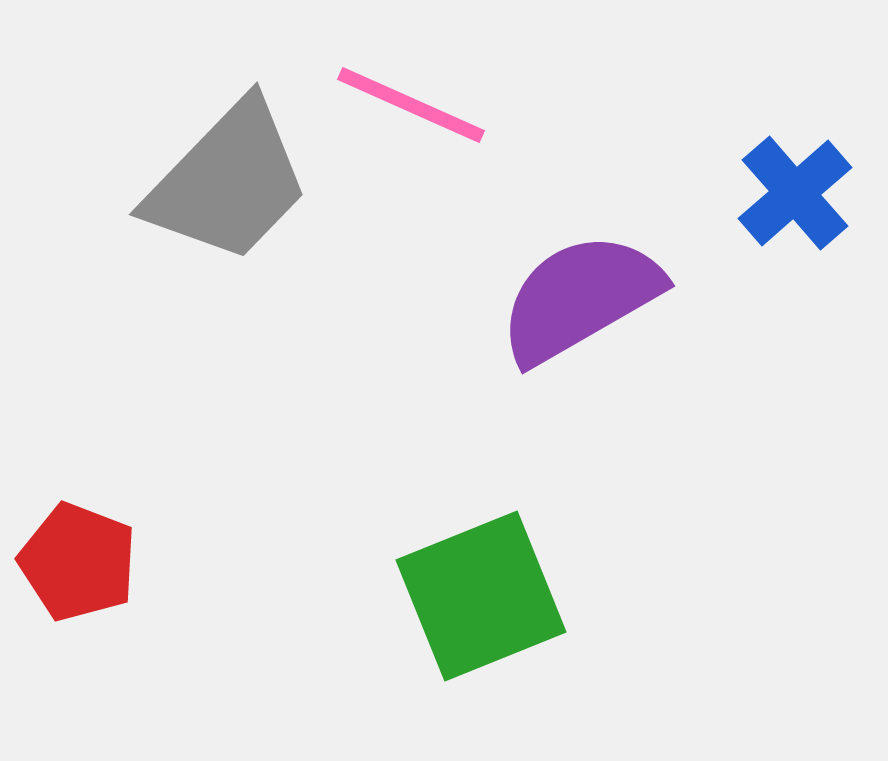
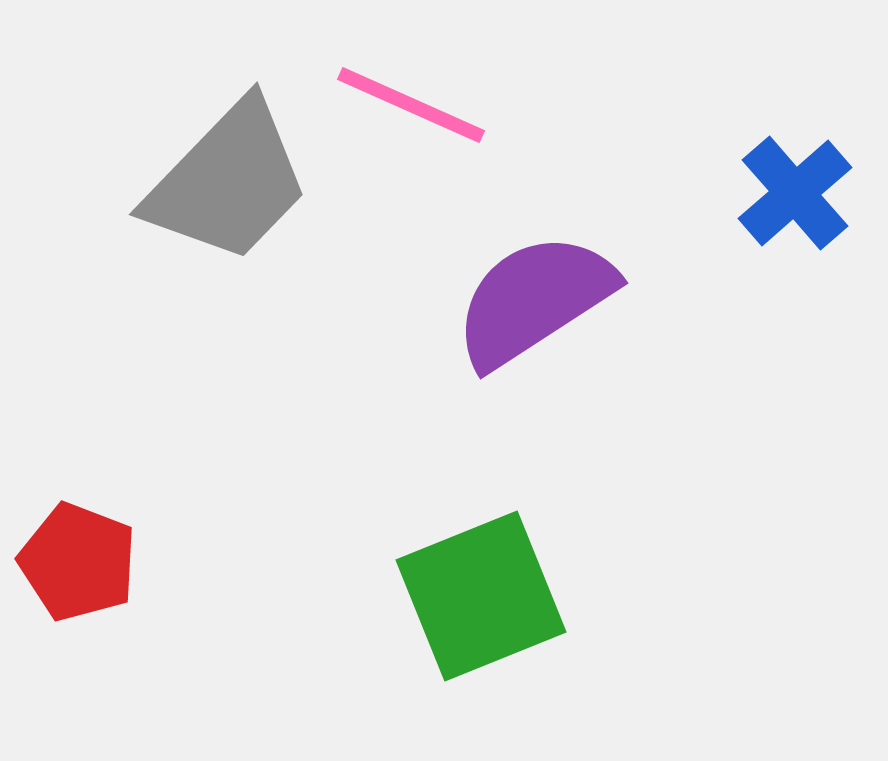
purple semicircle: moved 46 px left, 2 px down; rotated 3 degrees counterclockwise
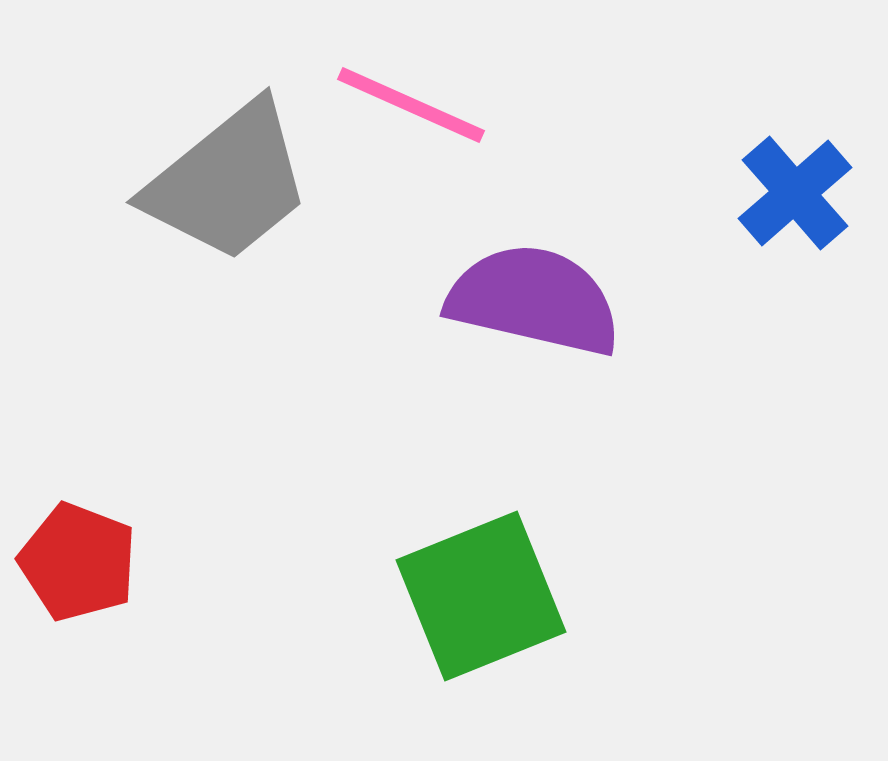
gray trapezoid: rotated 7 degrees clockwise
purple semicircle: rotated 46 degrees clockwise
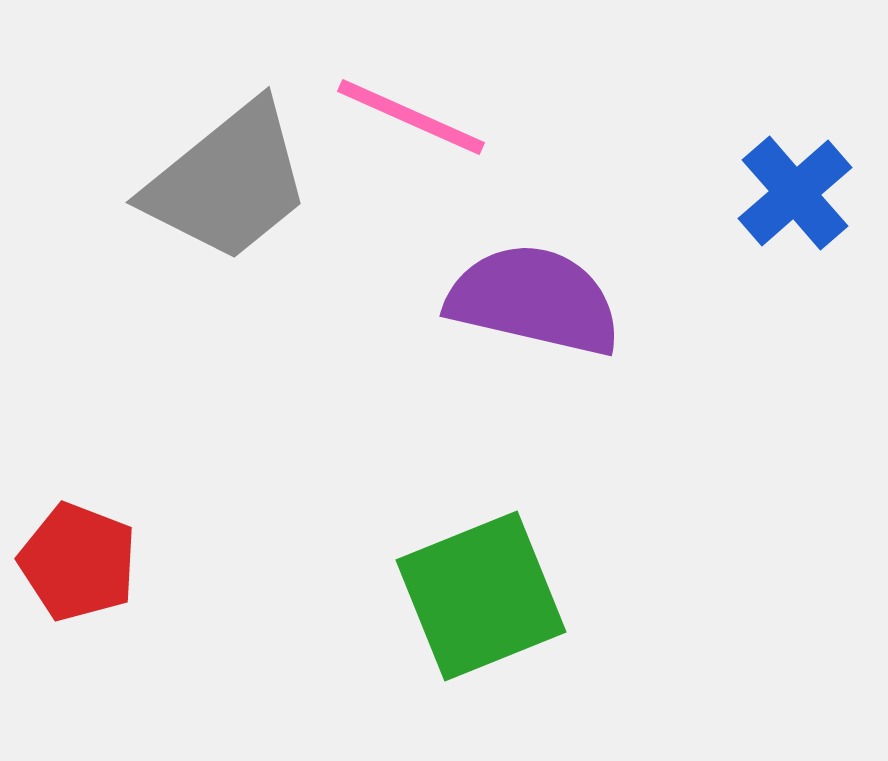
pink line: moved 12 px down
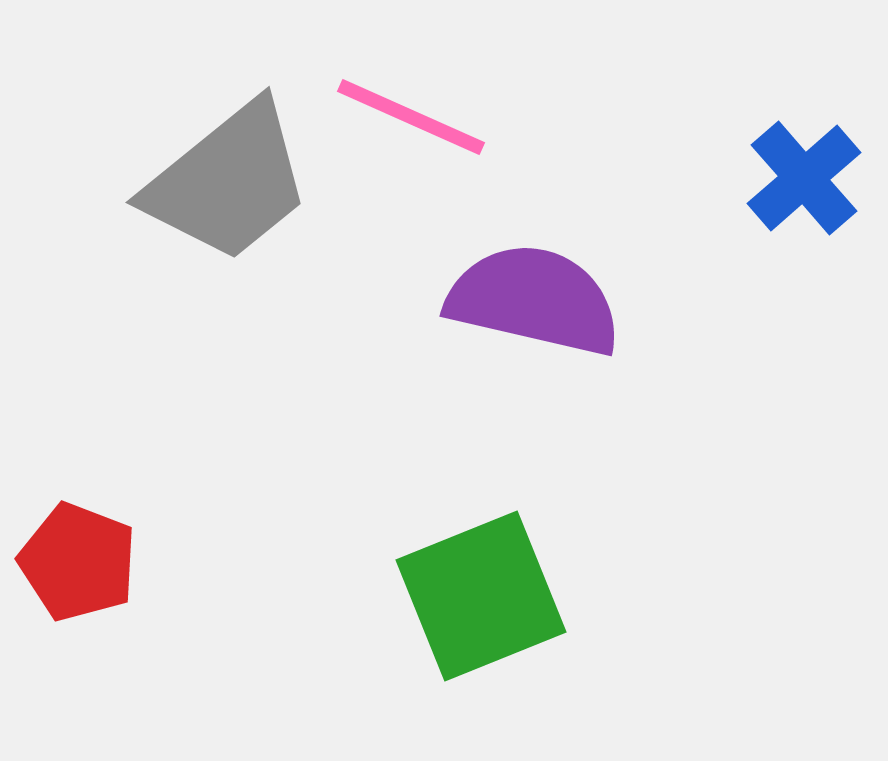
blue cross: moved 9 px right, 15 px up
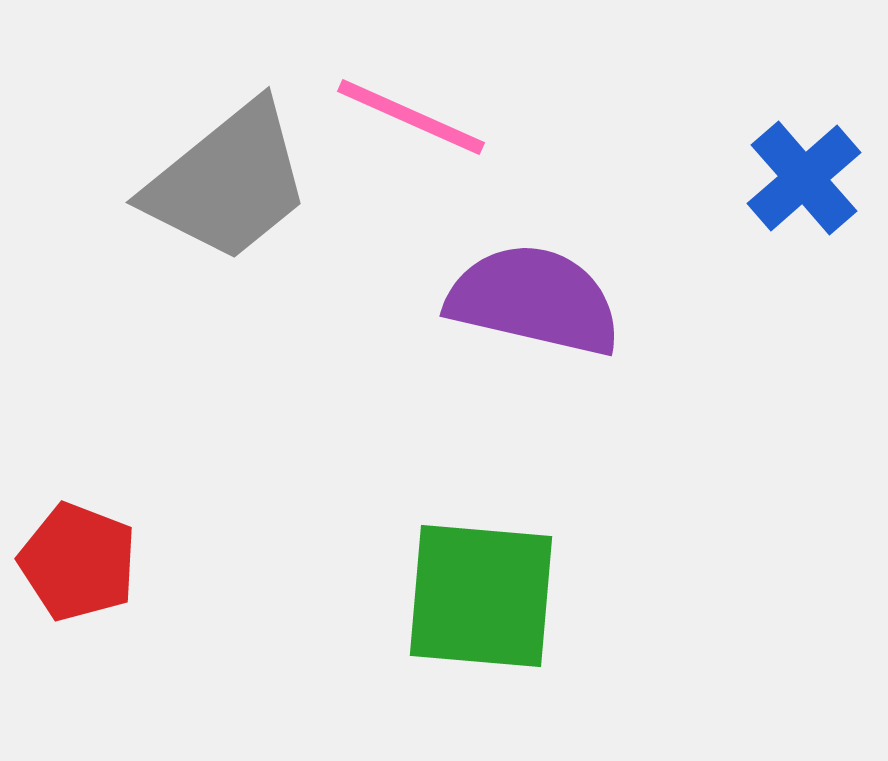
green square: rotated 27 degrees clockwise
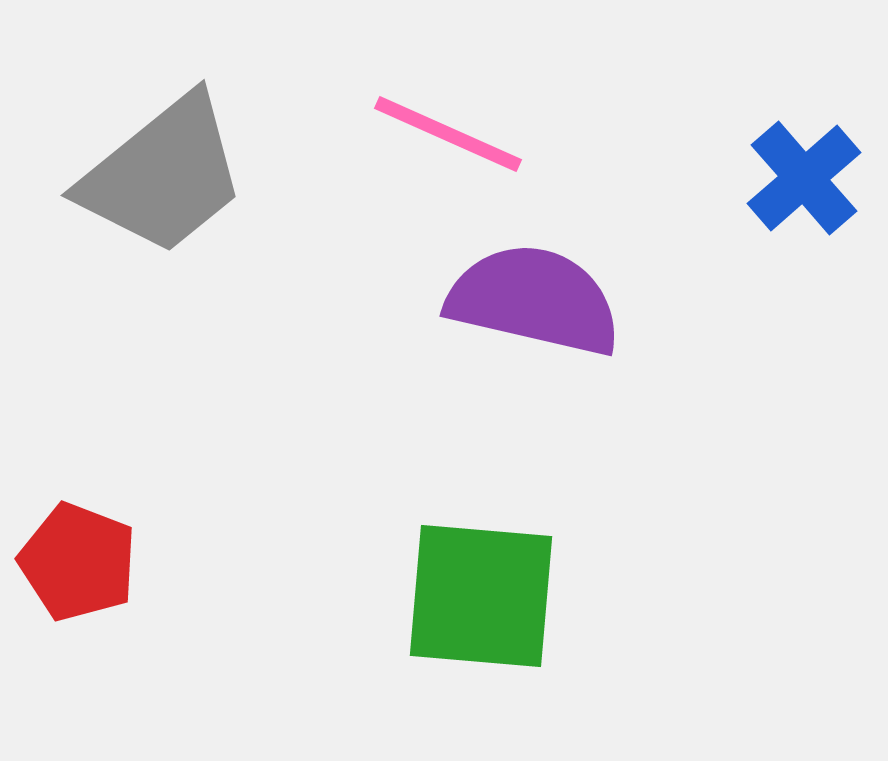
pink line: moved 37 px right, 17 px down
gray trapezoid: moved 65 px left, 7 px up
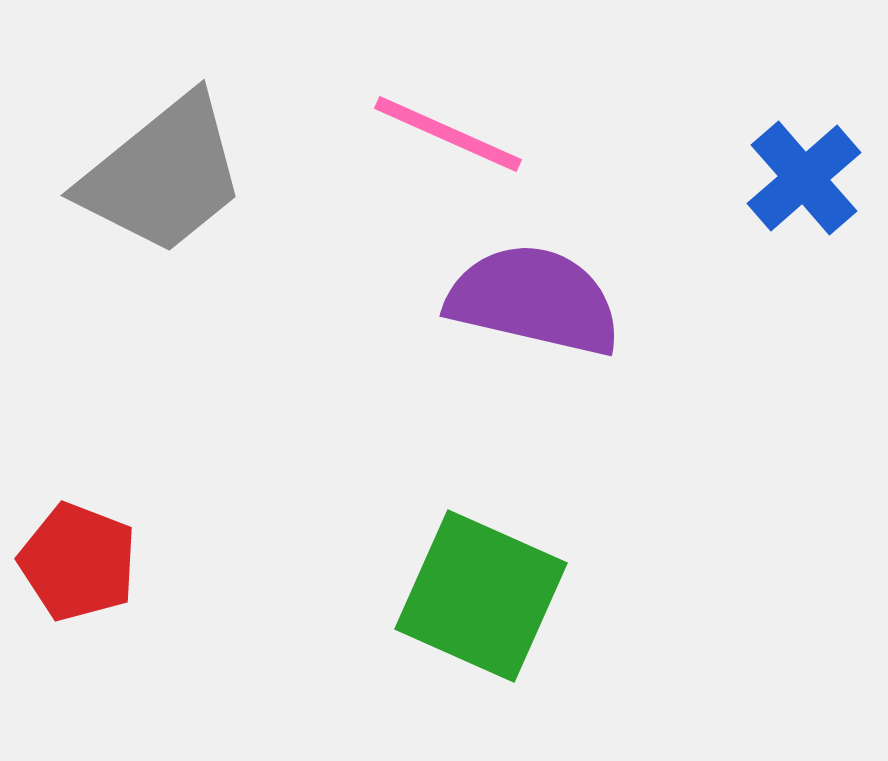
green square: rotated 19 degrees clockwise
